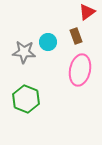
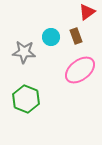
cyan circle: moved 3 px right, 5 px up
pink ellipse: rotated 40 degrees clockwise
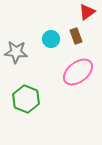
cyan circle: moved 2 px down
gray star: moved 8 px left
pink ellipse: moved 2 px left, 2 px down
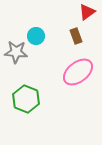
cyan circle: moved 15 px left, 3 px up
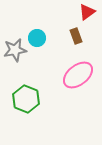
cyan circle: moved 1 px right, 2 px down
gray star: moved 1 px left, 2 px up; rotated 15 degrees counterclockwise
pink ellipse: moved 3 px down
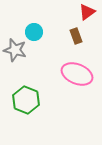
cyan circle: moved 3 px left, 6 px up
gray star: rotated 25 degrees clockwise
pink ellipse: moved 1 px left, 1 px up; rotated 60 degrees clockwise
green hexagon: moved 1 px down
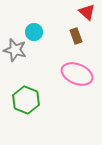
red triangle: rotated 42 degrees counterclockwise
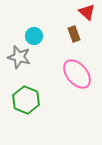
cyan circle: moved 4 px down
brown rectangle: moved 2 px left, 2 px up
gray star: moved 4 px right, 7 px down
pink ellipse: rotated 28 degrees clockwise
